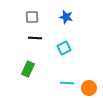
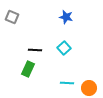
gray square: moved 20 px left; rotated 24 degrees clockwise
black line: moved 12 px down
cyan square: rotated 16 degrees counterclockwise
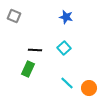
gray square: moved 2 px right, 1 px up
cyan line: rotated 40 degrees clockwise
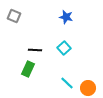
orange circle: moved 1 px left
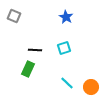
blue star: rotated 16 degrees clockwise
cyan square: rotated 24 degrees clockwise
orange circle: moved 3 px right, 1 px up
